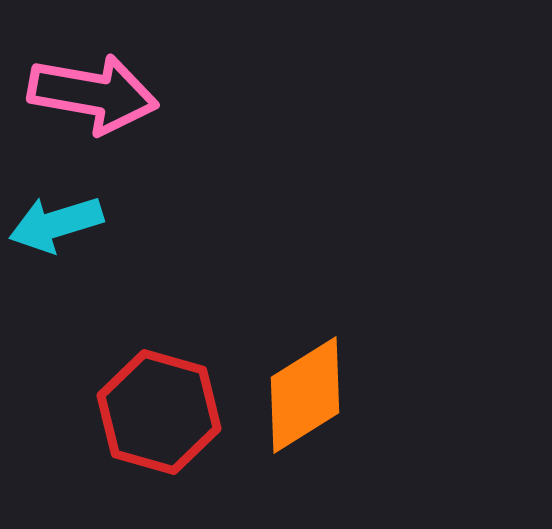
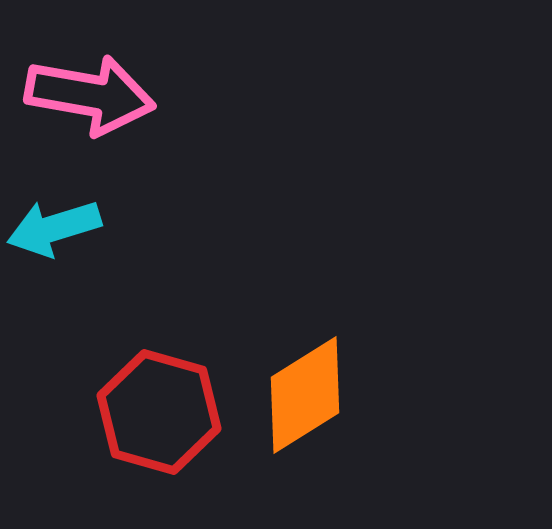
pink arrow: moved 3 px left, 1 px down
cyan arrow: moved 2 px left, 4 px down
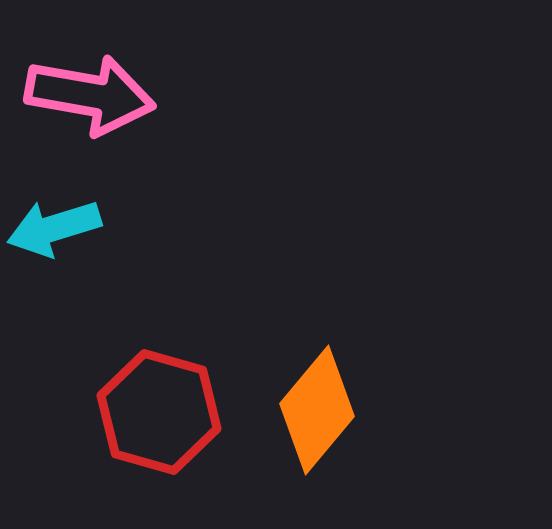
orange diamond: moved 12 px right, 15 px down; rotated 18 degrees counterclockwise
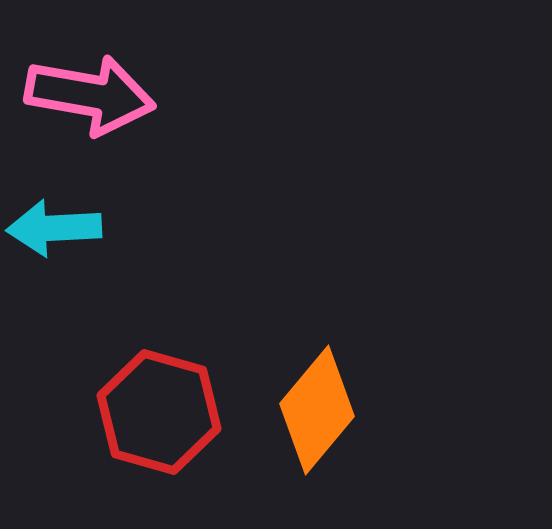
cyan arrow: rotated 14 degrees clockwise
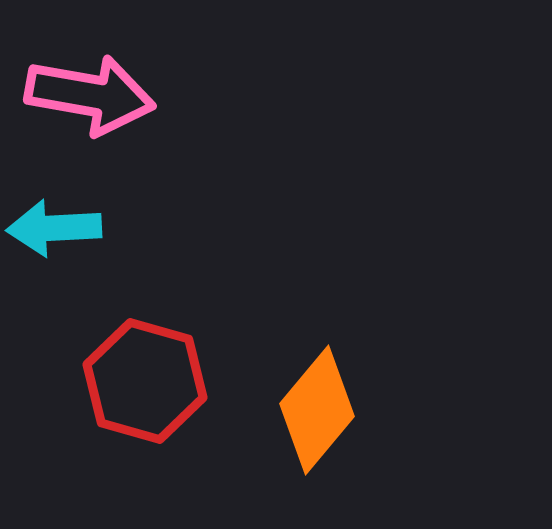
red hexagon: moved 14 px left, 31 px up
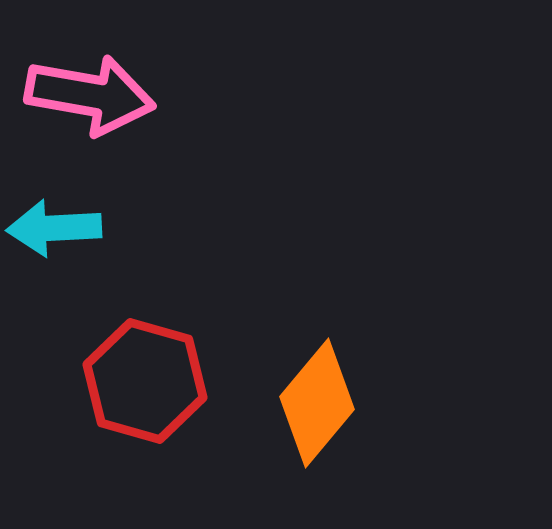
orange diamond: moved 7 px up
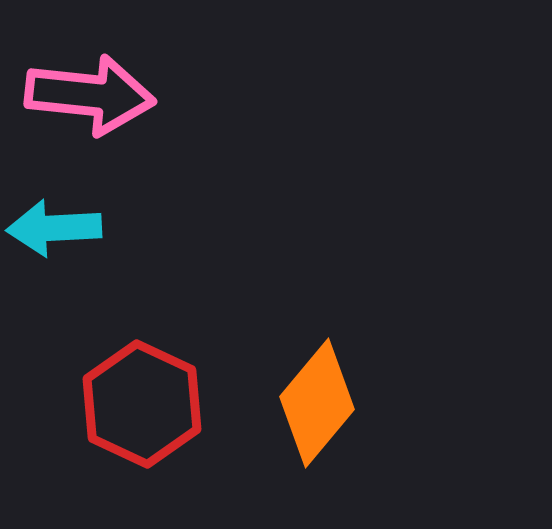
pink arrow: rotated 4 degrees counterclockwise
red hexagon: moved 3 px left, 23 px down; rotated 9 degrees clockwise
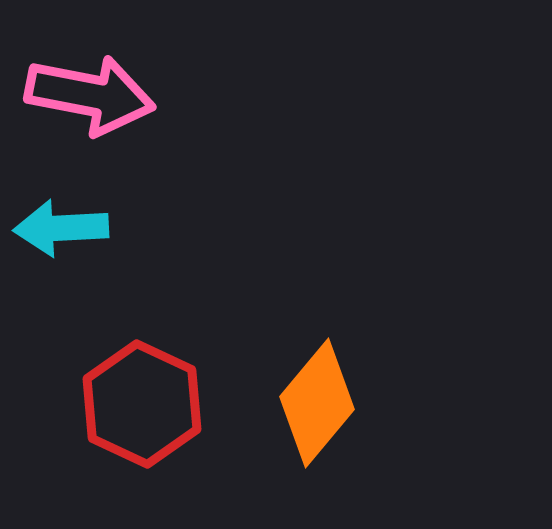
pink arrow: rotated 5 degrees clockwise
cyan arrow: moved 7 px right
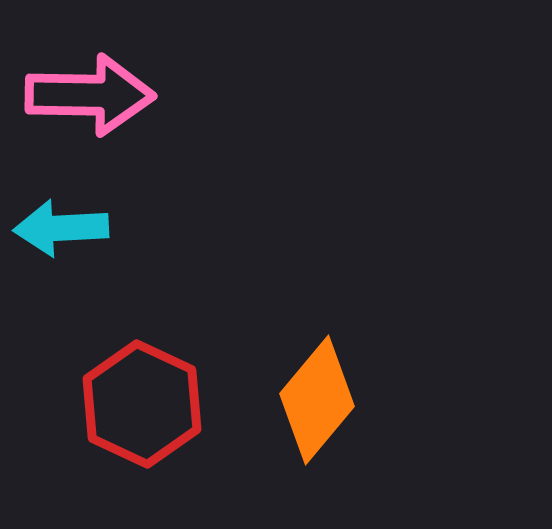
pink arrow: rotated 10 degrees counterclockwise
orange diamond: moved 3 px up
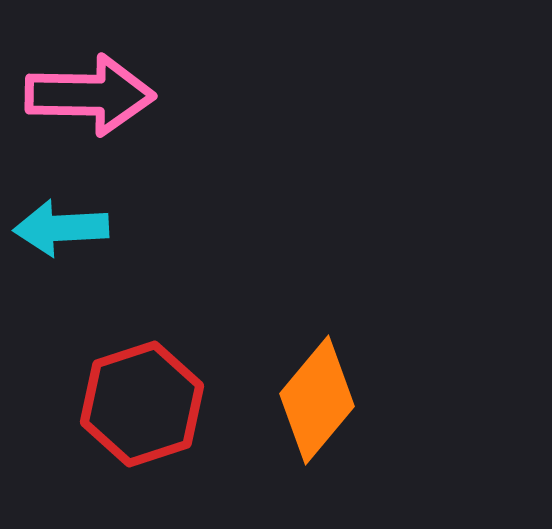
red hexagon: rotated 17 degrees clockwise
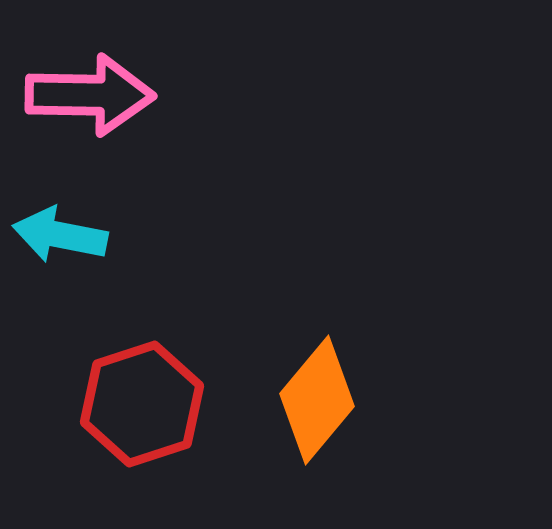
cyan arrow: moved 1 px left, 7 px down; rotated 14 degrees clockwise
